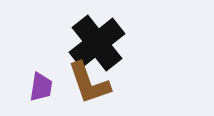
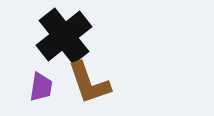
black cross: moved 33 px left, 7 px up
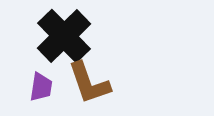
black cross: rotated 6 degrees counterclockwise
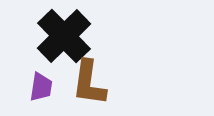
brown L-shape: rotated 27 degrees clockwise
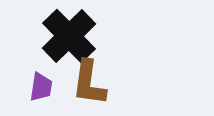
black cross: moved 5 px right
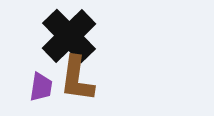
brown L-shape: moved 12 px left, 4 px up
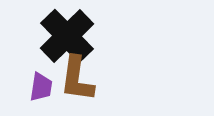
black cross: moved 2 px left
